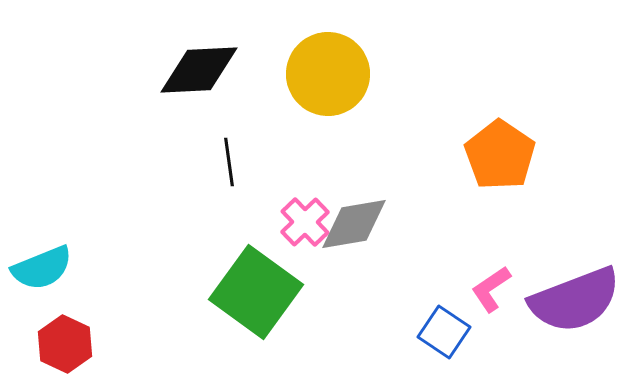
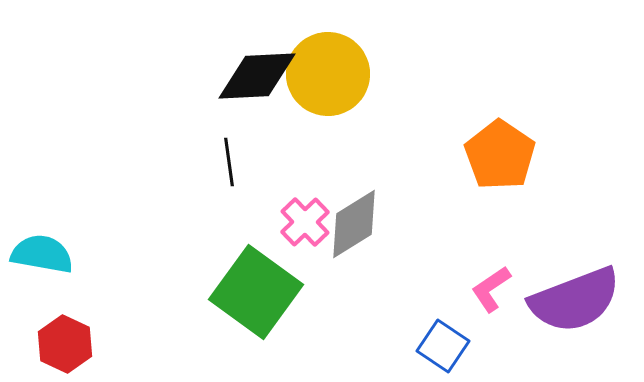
black diamond: moved 58 px right, 6 px down
gray diamond: rotated 22 degrees counterclockwise
cyan semicircle: moved 14 px up; rotated 148 degrees counterclockwise
blue square: moved 1 px left, 14 px down
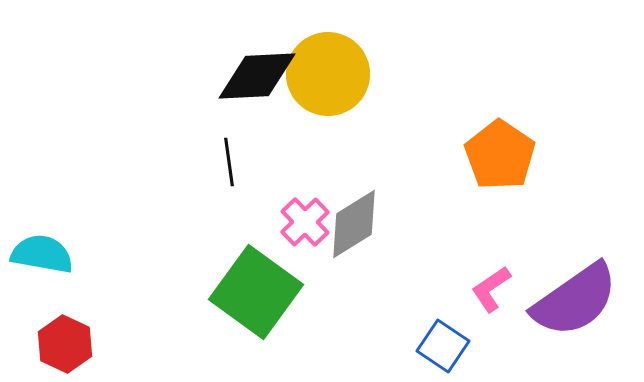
purple semicircle: rotated 14 degrees counterclockwise
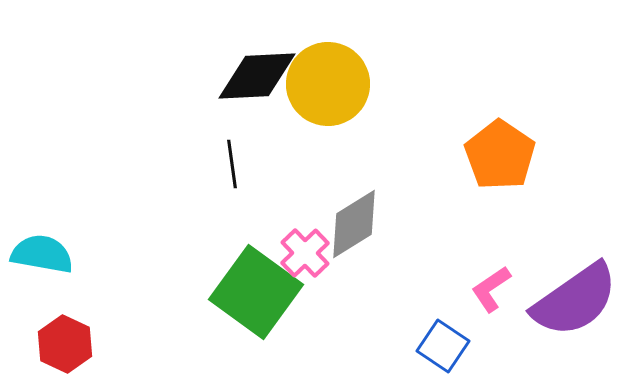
yellow circle: moved 10 px down
black line: moved 3 px right, 2 px down
pink cross: moved 31 px down
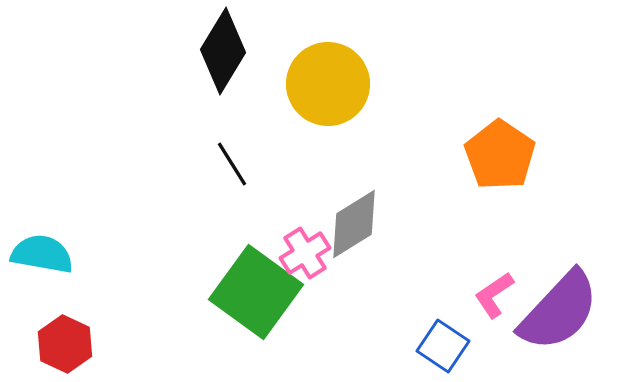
black diamond: moved 34 px left, 25 px up; rotated 56 degrees counterclockwise
black line: rotated 24 degrees counterclockwise
pink cross: rotated 12 degrees clockwise
pink L-shape: moved 3 px right, 6 px down
purple semicircle: moved 16 px left, 11 px down; rotated 12 degrees counterclockwise
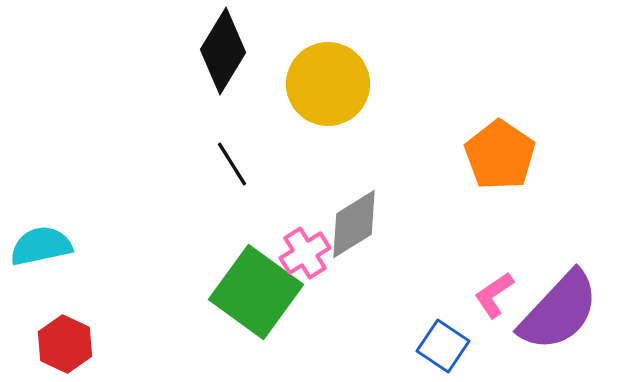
cyan semicircle: moved 1 px left, 8 px up; rotated 22 degrees counterclockwise
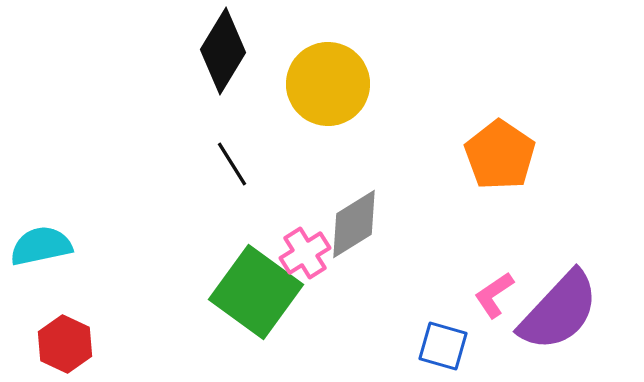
blue square: rotated 18 degrees counterclockwise
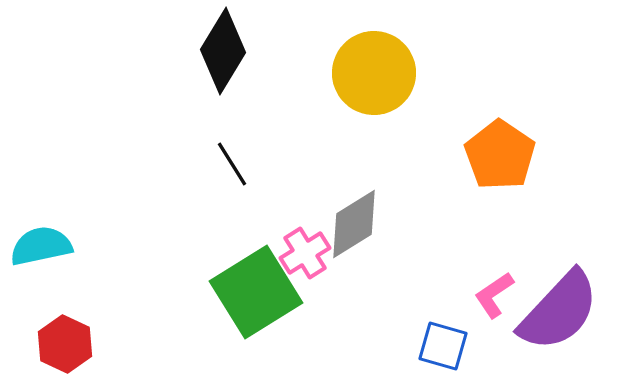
yellow circle: moved 46 px right, 11 px up
green square: rotated 22 degrees clockwise
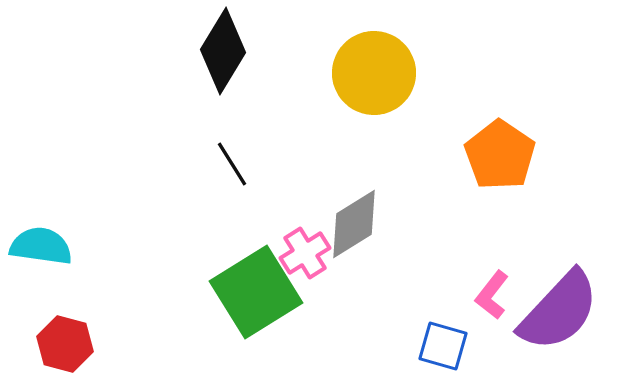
cyan semicircle: rotated 20 degrees clockwise
pink L-shape: moved 2 px left; rotated 18 degrees counterclockwise
red hexagon: rotated 10 degrees counterclockwise
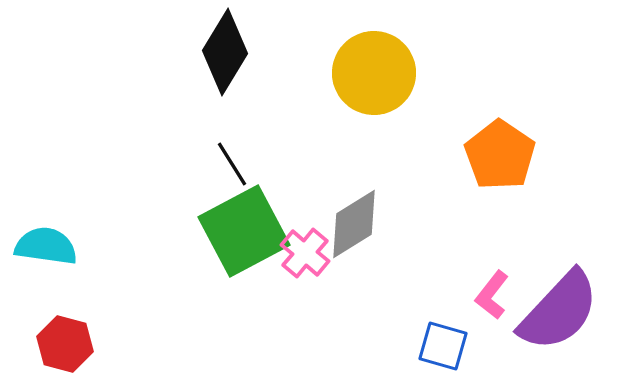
black diamond: moved 2 px right, 1 px down
cyan semicircle: moved 5 px right
pink cross: rotated 18 degrees counterclockwise
green square: moved 12 px left, 61 px up; rotated 4 degrees clockwise
